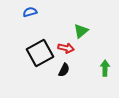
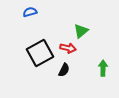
red arrow: moved 2 px right
green arrow: moved 2 px left
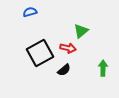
black semicircle: rotated 24 degrees clockwise
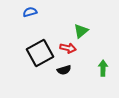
black semicircle: rotated 24 degrees clockwise
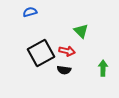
green triangle: rotated 35 degrees counterclockwise
red arrow: moved 1 px left, 3 px down
black square: moved 1 px right
black semicircle: rotated 24 degrees clockwise
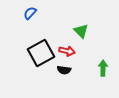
blue semicircle: moved 1 px down; rotated 32 degrees counterclockwise
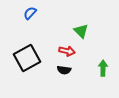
black square: moved 14 px left, 5 px down
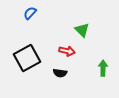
green triangle: moved 1 px right, 1 px up
black semicircle: moved 4 px left, 3 px down
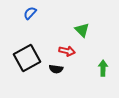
black semicircle: moved 4 px left, 4 px up
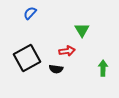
green triangle: rotated 14 degrees clockwise
red arrow: rotated 21 degrees counterclockwise
